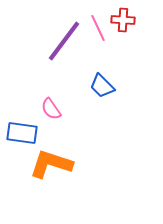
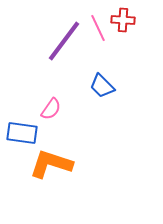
pink semicircle: rotated 110 degrees counterclockwise
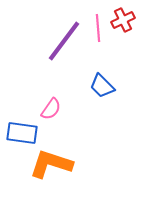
red cross: rotated 30 degrees counterclockwise
pink line: rotated 20 degrees clockwise
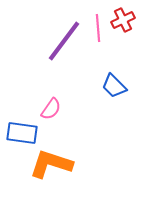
blue trapezoid: moved 12 px right
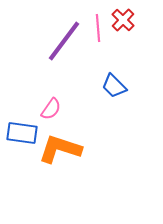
red cross: rotated 20 degrees counterclockwise
orange L-shape: moved 9 px right, 15 px up
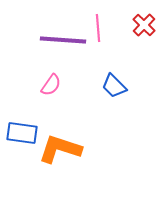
red cross: moved 21 px right, 5 px down
purple line: moved 1 px left, 1 px up; rotated 57 degrees clockwise
pink semicircle: moved 24 px up
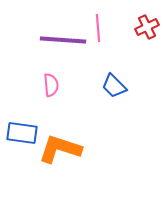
red cross: moved 3 px right, 2 px down; rotated 20 degrees clockwise
pink semicircle: rotated 40 degrees counterclockwise
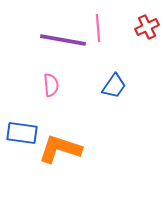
purple line: rotated 6 degrees clockwise
blue trapezoid: rotated 100 degrees counterclockwise
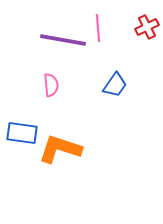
blue trapezoid: moved 1 px right, 1 px up
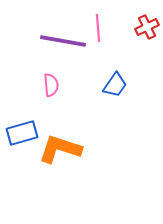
purple line: moved 1 px down
blue rectangle: rotated 24 degrees counterclockwise
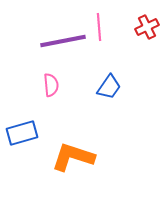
pink line: moved 1 px right, 1 px up
purple line: rotated 21 degrees counterclockwise
blue trapezoid: moved 6 px left, 2 px down
orange L-shape: moved 13 px right, 8 px down
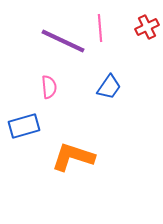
pink line: moved 1 px right, 1 px down
purple line: rotated 36 degrees clockwise
pink semicircle: moved 2 px left, 2 px down
blue rectangle: moved 2 px right, 7 px up
